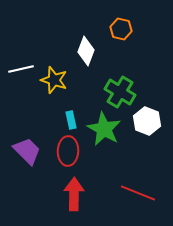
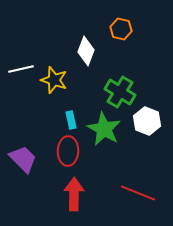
purple trapezoid: moved 4 px left, 8 px down
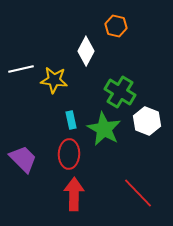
orange hexagon: moved 5 px left, 3 px up
white diamond: rotated 8 degrees clockwise
yellow star: rotated 12 degrees counterclockwise
red ellipse: moved 1 px right, 3 px down
red line: rotated 24 degrees clockwise
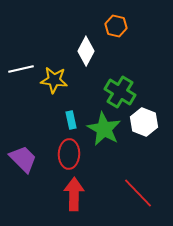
white hexagon: moved 3 px left, 1 px down
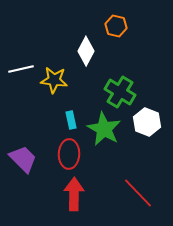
white hexagon: moved 3 px right
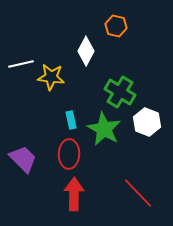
white line: moved 5 px up
yellow star: moved 3 px left, 3 px up
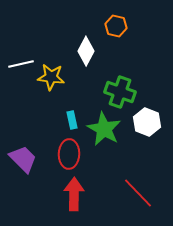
green cross: rotated 12 degrees counterclockwise
cyan rectangle: moved 1 px right
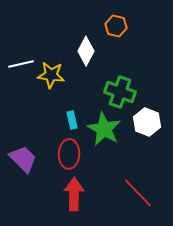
yellow star: moved 2 px up
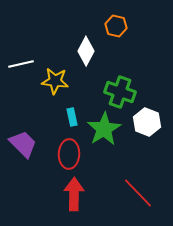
yellow star: moved 4 px right, 6 px down
cyan rectangle: moved 3 px up
green star: rotated 12 degrees clockwise
purple trapezoid: moved 15 px up
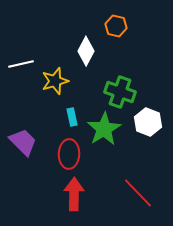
yellow star: rotated 24 degrees counterclockwise
white hexagon: moved 1 px right
purple trapezoid: moved 2 px up
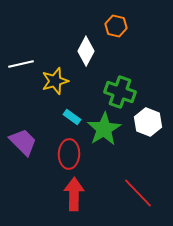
cyan rectangle: rotated 42 degrees counterclockwise
